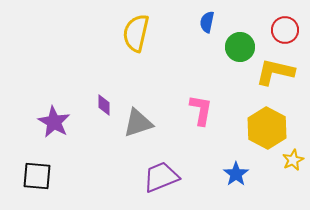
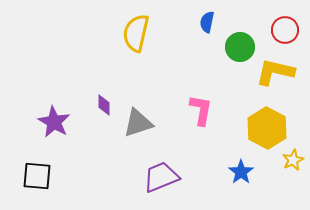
blue star: moved 5 px right, 2 px up
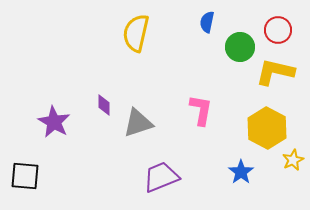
red circle: moved 7 px left
black square: moved 12 px left
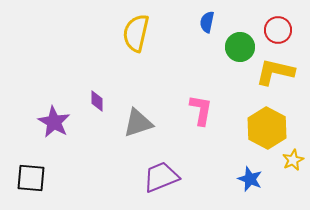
purple diamond: moved 7 px left, 4 px up
blue star: moved 9 px right, 7 px down; rotated 15 degrees counterclockwise
black square: moved 6 px right, 2 px down
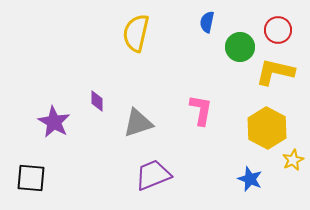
purple trapezoid: moved 8 px left, 2 px up
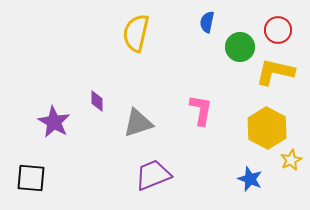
yellow star: moved 2 px left
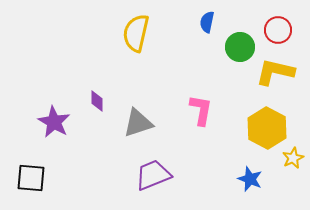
yellow star: moved 2 px right, 2 px up
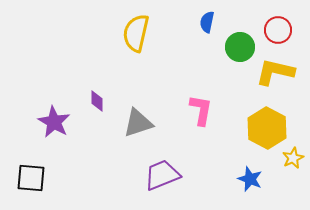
purple trapezoid: moved 9 px right
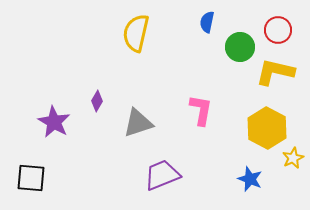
purple diamond: rotated 30 degrees clockwise
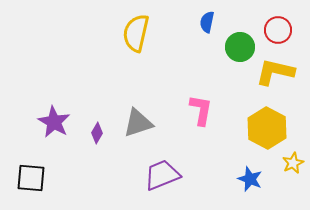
purple diamond: moved 32 px down
yellow star: moved 5 px down
